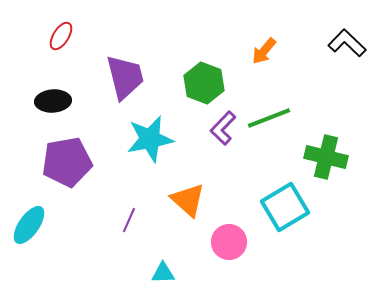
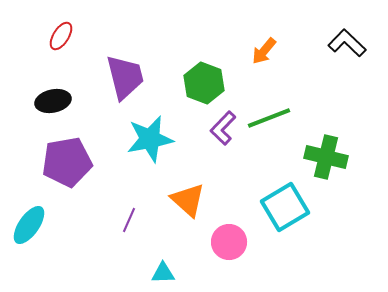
black ellipse: rotated 8 degrees counterclockwise
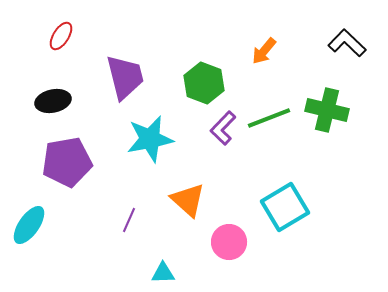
green cross: moved 1 px right, 47 px up
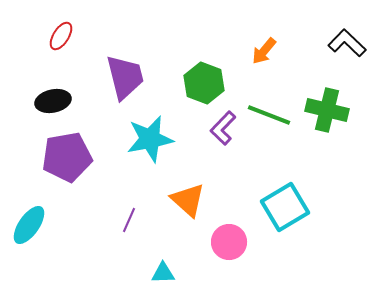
green line: moved 3 px up; rotated 42 degrees clockwise
purple pentagon: moved 5 px up
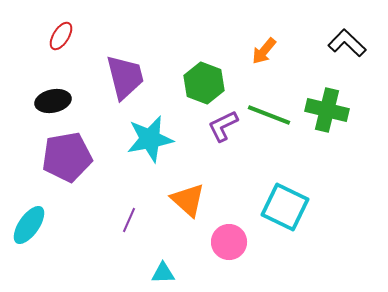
purple L-shape: moved 2 px up; rotated 20 degrees clockwise
cyan square: rotated 33 degrees counterclockwise
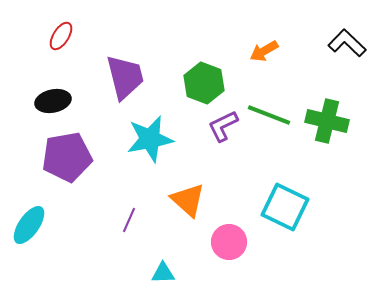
orange arrow: rotated 20 degrees clockwise
green cross: moved 11 px down
